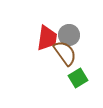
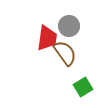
gray circle: moved 9 px up
green square: moved 5 px right, 9 px down
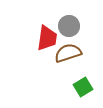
brown semicircle: moved 3 px right; rotated 72 degrees counterclockwise
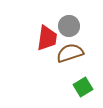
brown semicircle: moved 2 px right
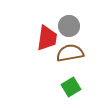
brown semicircle: rotated 8 degrees clockwise
green square: moved 12 px left
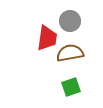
gray circle: moved 1 px right, 5 px up
green square: rotated 12 degrees clockwise
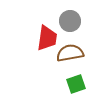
green square: moved 5 px right, 3 px up
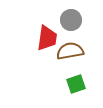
gray circle: moved 1 px right, 1 px up
brown semicircle: moved 2 px up
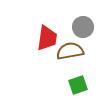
gray circle: moved 12 px right, 7 px down
green square: moved 2 px right, 1 px down
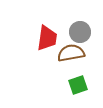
gray circle: moved 3 px left, 5 px down
brown semicircle: moved 1 px right, 2 px down
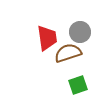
red trapezoid: rotated 16 degrees counterclockwise
brown semicircle: moved 3 px left; rotated 8 degrees counterclockwise
